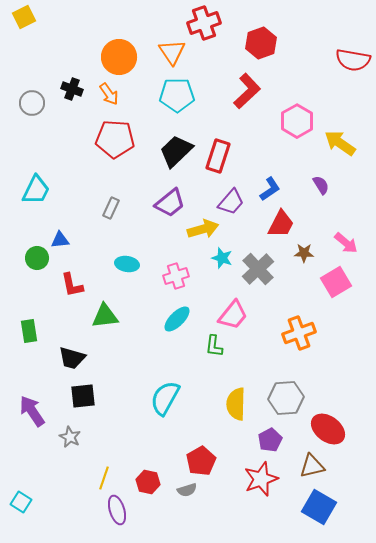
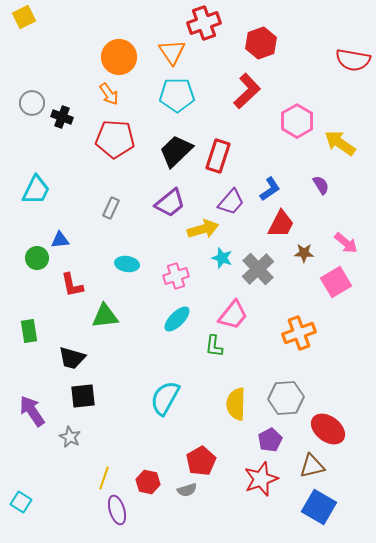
black cross at (72, 89): moved 10 px left, 28 px down
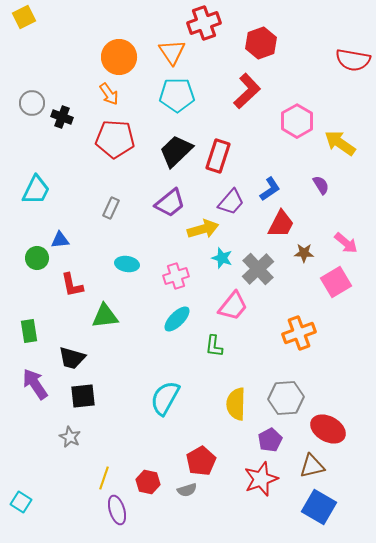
pink trapezoid at (233, 315): moved 9 px up
purple arrow at (32, 411): moved 3 px right, 27 px up
red ellipse at (328, 429): rotated 8 degrees counterclockwise
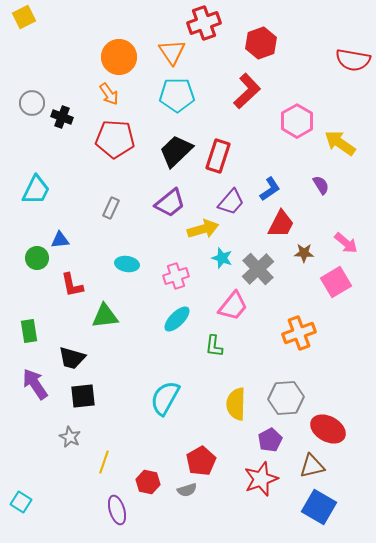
yellow line at (104, 478): moved 16 px up
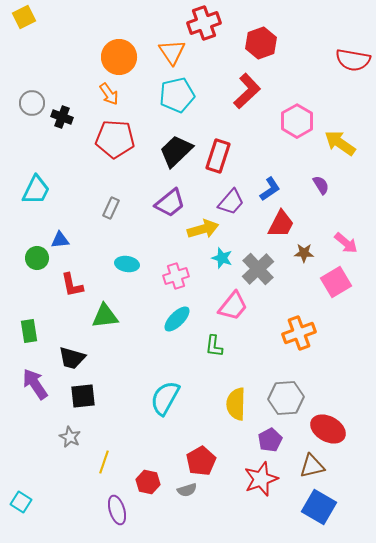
cyan pentagon at (177, 95): rotated 12 degrees counterclockwise
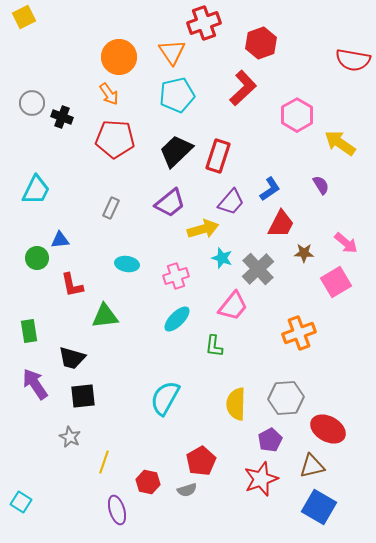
red L-shape at (247, 91): moved 4 px left, 3 px up
pink hexagon at (297, 121): moved 6 px up
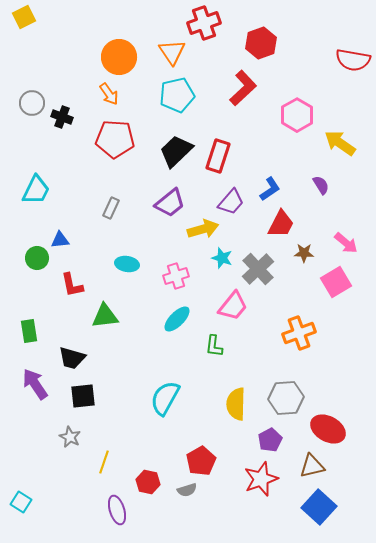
blue square at (319, 507): rotated 12 degrees clockwise
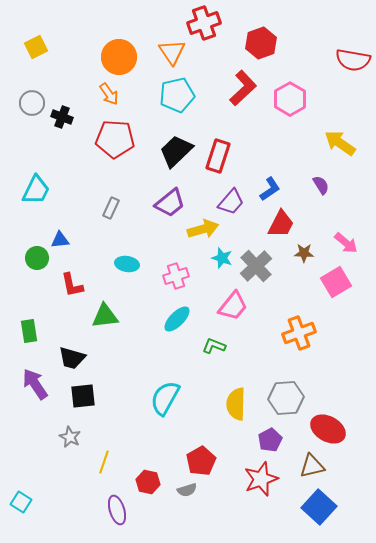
yellow square at (24, 17): moved 12 px right, 30 px down
pink hexagon at (297, 115): moved 7 px left, 16 px up
gray cross at (258, 269): moved 2 px left, 3 px up
green L-shape at (214, 346): rotated 105 degrees clockwise
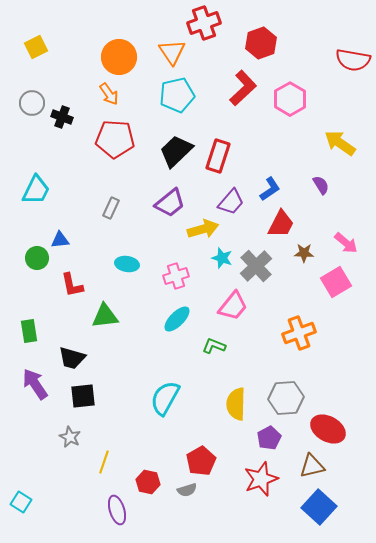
purple pentagon at (270, 440): moved 1 px left, 2 px up
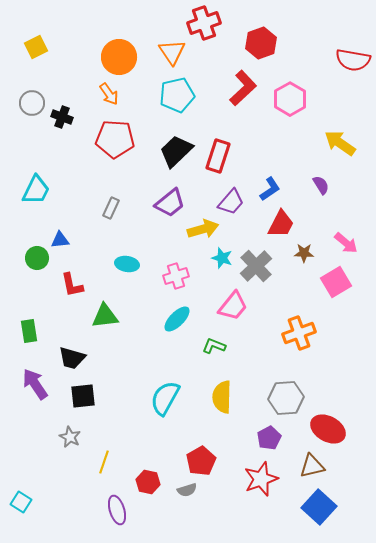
yellow semicircle at (236, 404): moved 14 px left, 7 px up
